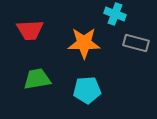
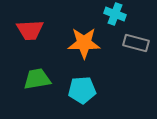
cyan pentagon: moved 5 px left
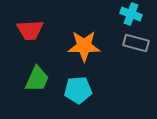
cyan cross: moved 16 px right
orange star: moved 3 px down
green trapezoid: rotated 124 degrees clockwise
cyan pentagon: moved 4 px left
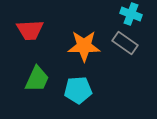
gray rectangle: moved 11 px left; rotated 20 degrees clockwise
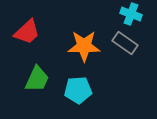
red trapezoid: moved 3 px left, 2 px down; rotated 40 degrees counterclockwise
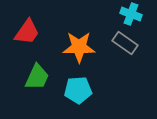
red trapezoid: rotated 12 degrees counterclockwise
orange star: moved 5 px left, 1 px down
green trapezoid: moved 2 px up
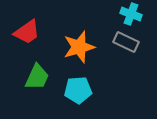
red trapezoid: rotated 20 degrees clockwise
gray rectangle: moved 1 px right, 1 px up; rotated 10 degrees counterclockwise
orange star: rotated 16 degrees counterclockwise
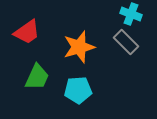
gray rectangle: rotated 20 degrees clockwise
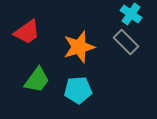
cyan cross: rotated 15 degrees clockwise
green trapezoid: moved 3 px down; rotated 12 degrees clockwise
